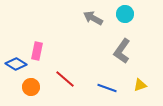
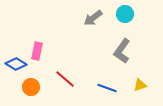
gray arrow: rotated 66 degrees counterclockwise
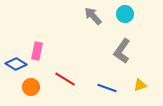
gray arrow: moved 2 px up; rotated 84 degrees clockwise
red line: rotated 10 degrees counterclockwise
